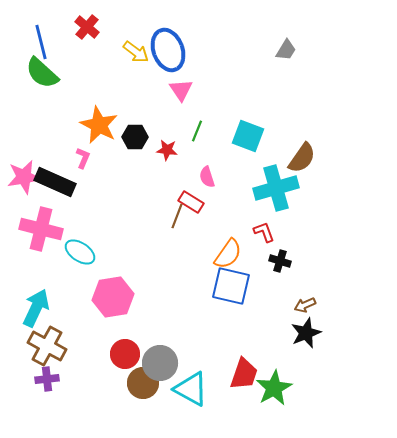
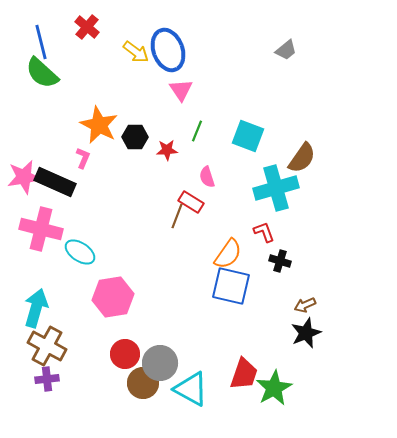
gray trapezoid: rotated 20 degrees clockwise
red star: rotated 10 degrees counterclockwise
cyan arrow: rotated 9 degrees counterclockwise
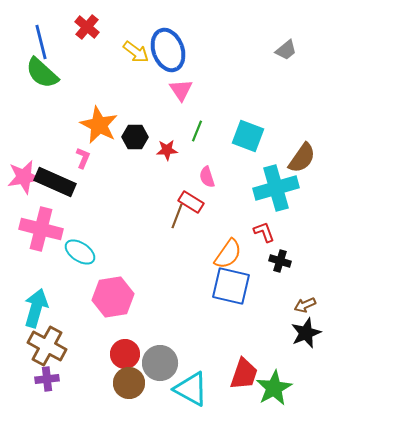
brown circle: moved 14 px left
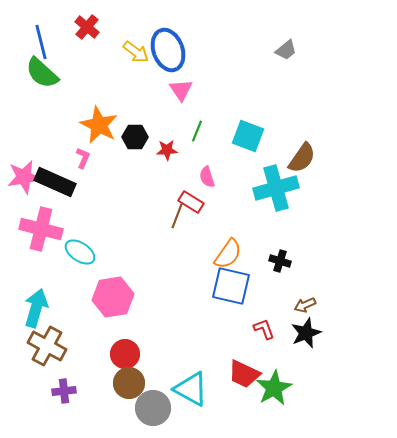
red L-shape: moved 97 px down
gray circle: moved 7 px left, 45 px down
red trapezoid: rotated 96 degrees clockwise
purple cross: moved 17 px right, 12 px down
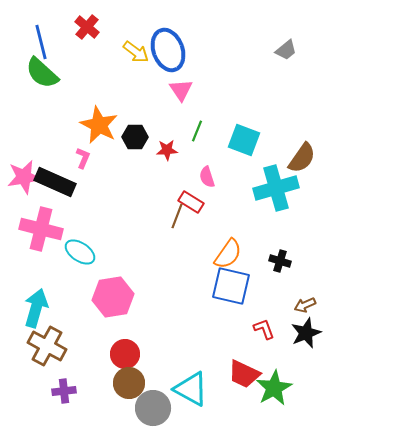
cyan square: moved 4 px left, 4 px down
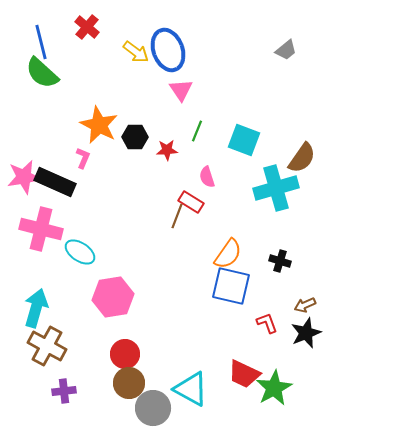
red L-shape: moved 3 px right, 6 px up
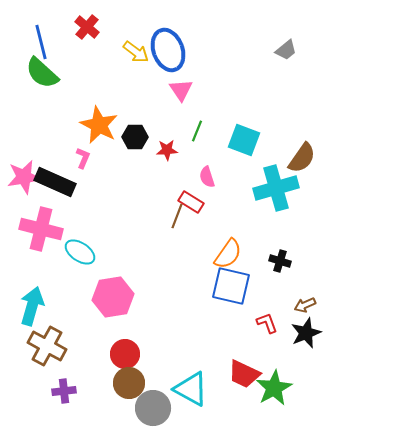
cyan arrow: moved 4 px left, 2 px up
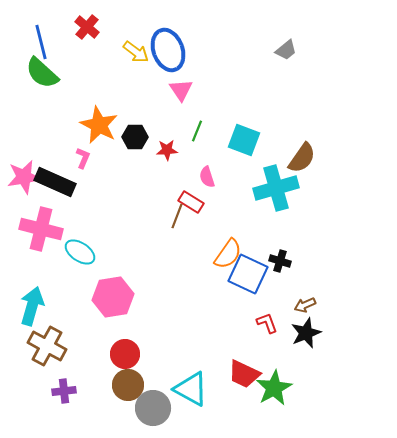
blue square: moved 17 px right, 12 px up; rotated 12 degrees clockwise
brown circle: moved 1 px left, 2 px down
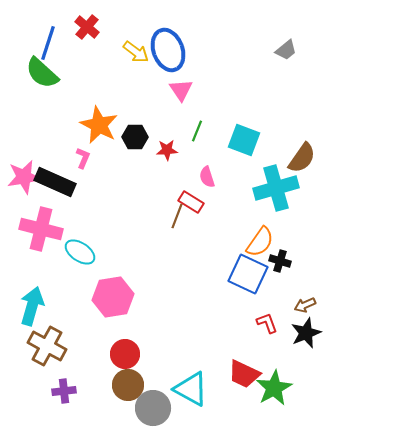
blue line: moved 7 px right, 1 px down; rotated 32 degrees clockwise
orange semicircle: moved 32 px right, 12 px up
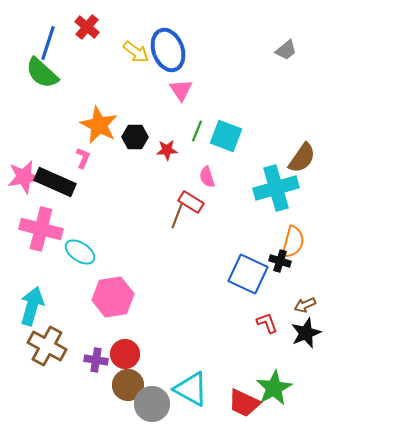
cyan square: moved 18 px left, 4 px up
orange semicircle: moved 33 px right; rotated 20 degrees counterclockwise
red trapezoid: moved 29 px down
purple cross: moved 32 px right, 31 px up; rotated 15 degrees clockwise
gray circle: moved 1 px left, 4 px up
